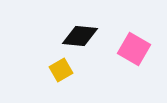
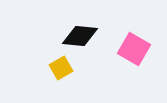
yellow square: moved 2 px up
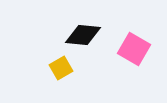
black diamond: moved 3 px right, 1 px up
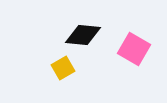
yellow square: moved 2 px right
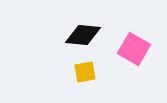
yellow square: moved 22 px right, 4 px down; rotated 20 degrees clockwise
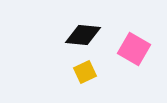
yellow square: rotated 15 degrees counterclockwise
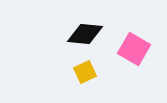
black diamond: moved 2 px right, 1 px up
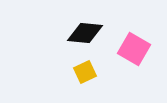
black diamond: moved 1 px up
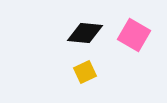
pink square: moved 14 px up
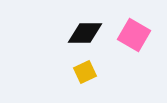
black diamond: rotated 6 degrees counterclockwise
